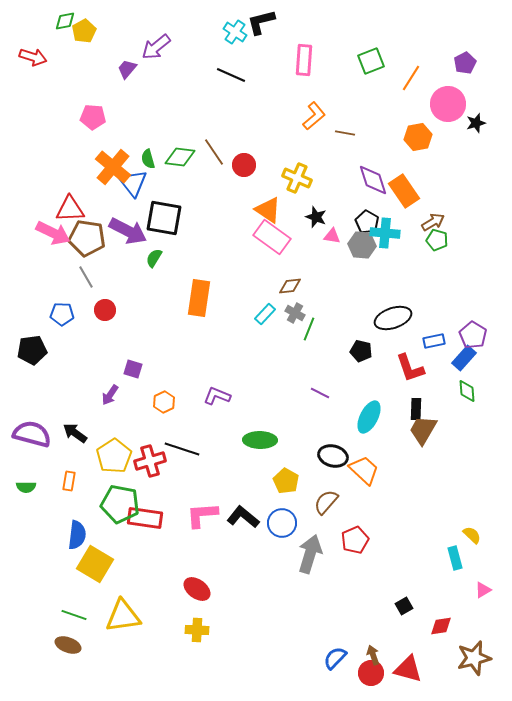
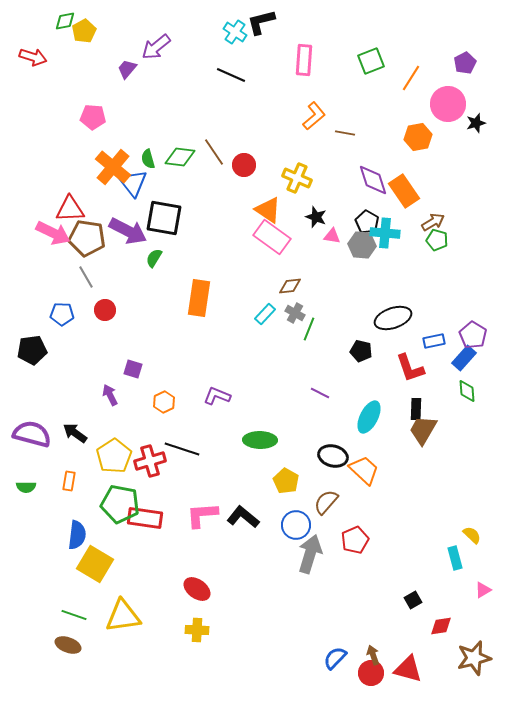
purple arrow at (110, 395): rotated 120 degrees clockwise
blue circle at (282, 523): moved 14 px right, 2 px down
black square at (404, 606): moved 9 px right, 6 px up
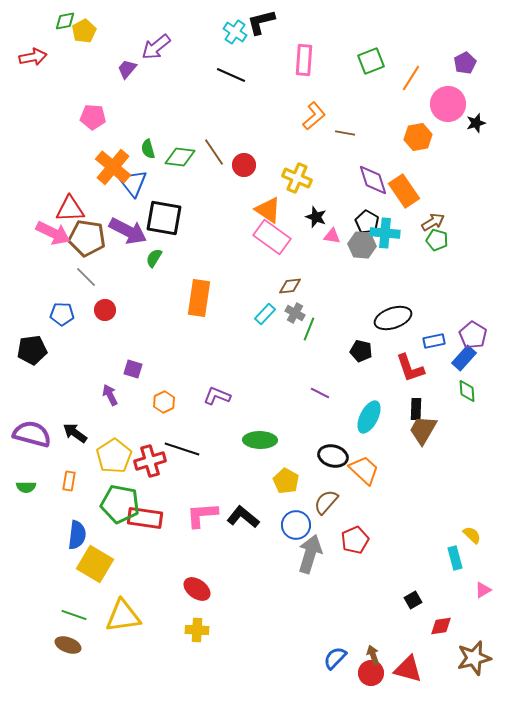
red arrow at (33, 57): rotated 28 degrees counterclockwise
green semicircle at (148, 159): moved 10 px up
gray line at (86, 277): rotated 15 degrees counterclockwise
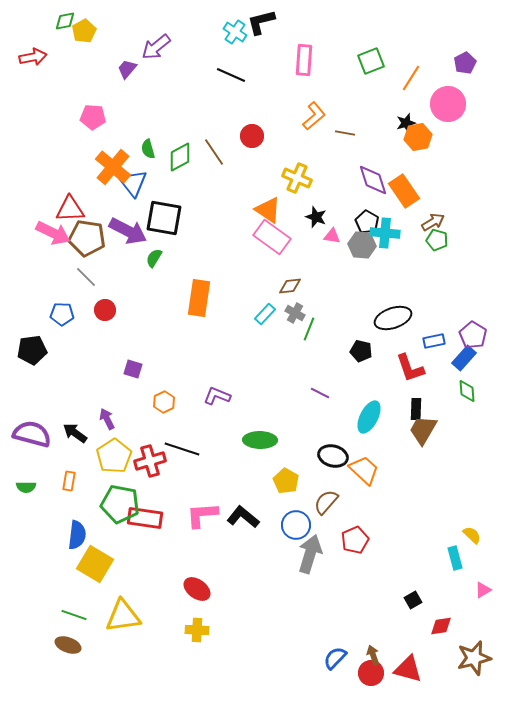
black star at (476, 123): moved 70 px left
green diamond at (180, 157): rotated 36 degrees counterclockwise
red circle at (244, 165): moved 8 px right, 29 px up
purple arrow at (110, 395): moved 3 px left, 24 px down
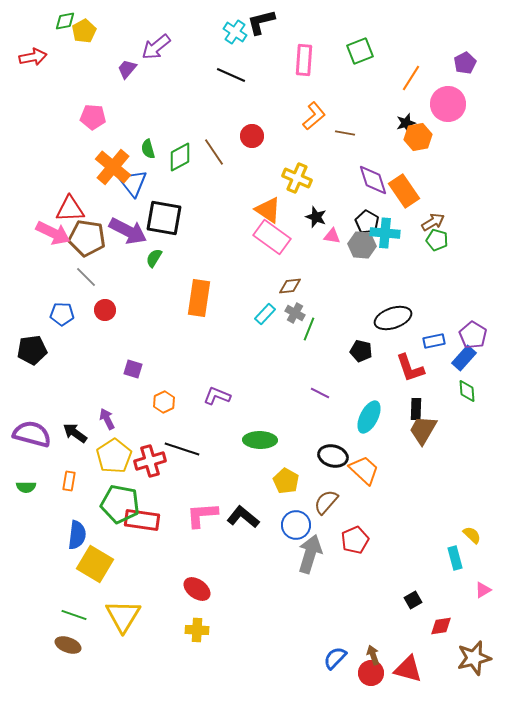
green square at (371, 61): moved 11 px left, 10 px up
red rectangle at (145, 518): moved 3 px left, 2 px down
yellow triangle at (123, 616): rotated 51 degrees counterclockwise
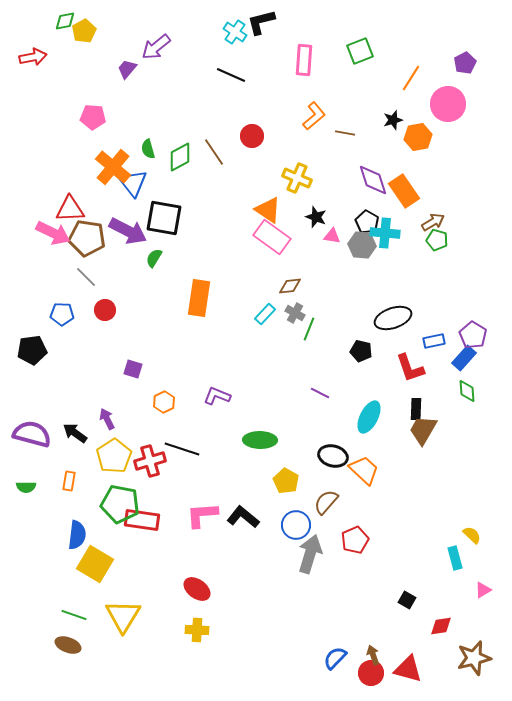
black star at (406, 123): moved 13 px left, 3 px up
black square at (413, 600): moved 6 px left; rotated 30 degrees counterclockwise
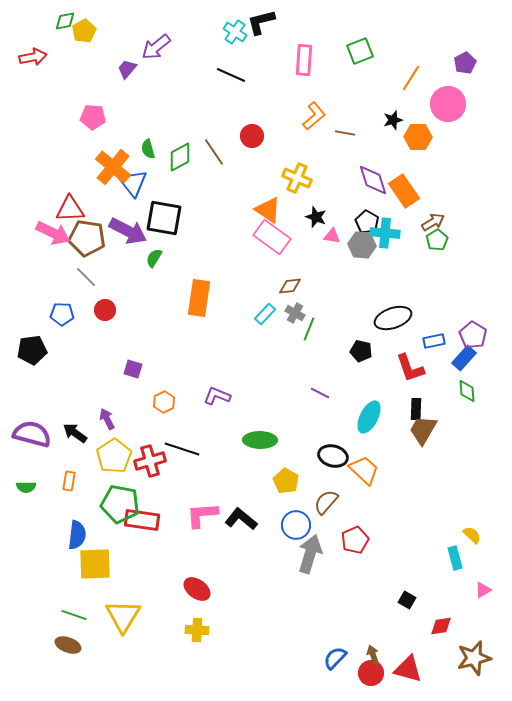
orange hexagon at (418, 137): rotated 12 degrees clockwise
green pentagon at (437, 240): rotated 25 degrees clockwise
black L-shape at (243, 517): moved 2 px left, 2 px down
yellow square at (95, 564): rotated 33 degrees counterclockwise
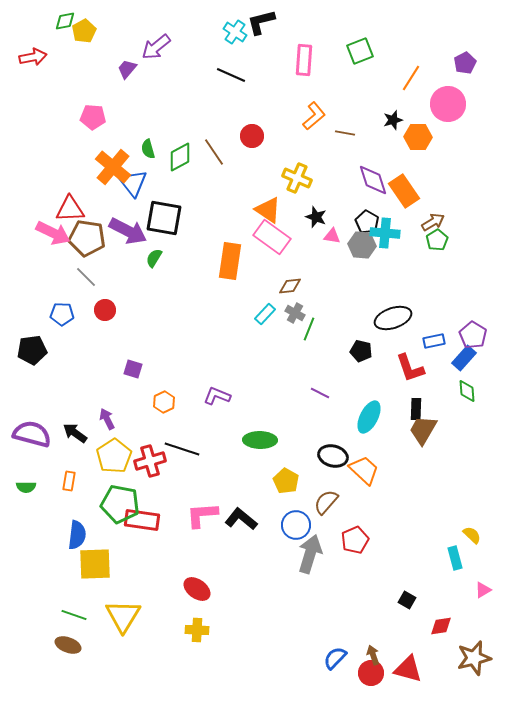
orange rectangle at (199, 298): moved 31 px right, 37 px up
